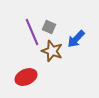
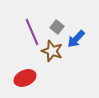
gray square: moved 8 px right; rotated 16 degrees clockwise
red ellipse: moved 1 px left, 1 px down
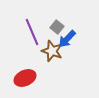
blue arrow: moved 9 px left
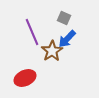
gray square: moved 7 px right, 9 px up; rotated 16 degrees counterclockwise
brown star: rotated 20 degrees clockwise
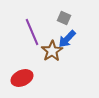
red ellipse: moved 3 px left
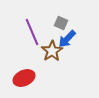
gray square: moved 3 px left, 5 px down
red ellipse: moved 2 px right
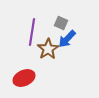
purple line: rotated 32 degrees clockwise
brown star: moved 4 px left, 2 px up
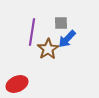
gray square: rotated 24 degrees counterclockwise
red ellipse: moved 7 px left, 6 px down
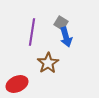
gray square: rotated 32 degrees clockwise
blue arrow: moved 1 px left, 2 px up; rotated 60 degrees counterclockwise
brown star: moved 14 px down
